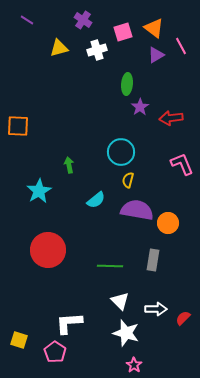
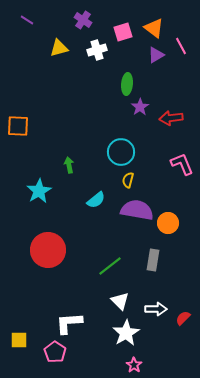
green line: rotated 40 degrees counterclockwise
white star: rotated 24 degrees clockwise
yellow square: rotated 18 degrees counterclockwise
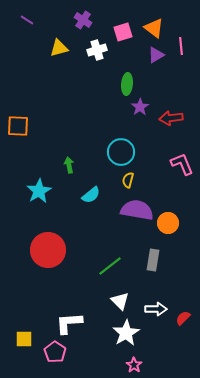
pink line: rotated 24 degrees clockwise
cyan semicircle: moved 5 px left, 5 px up
yellow square: moved 5 px right, 1 px up
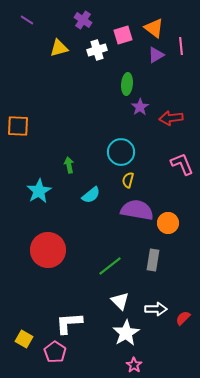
pink square: moved 3 px down
yellow square: rotated 30 degrees clockwise
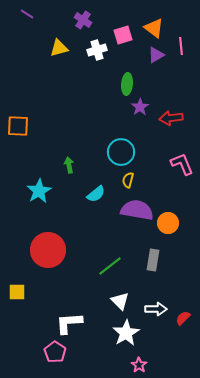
purple line: moved 6 px up
cyan semicircle: moved 5 px right, 1 px up
yellow square: moved 7 px left, 47 px up; rotated 30 degrees counterclockwise
pink star: moved 5 px right
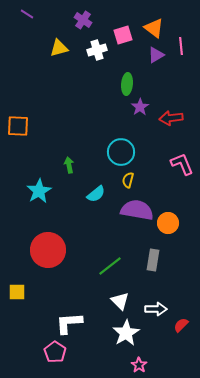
red semicircle: moved 2 px left, 7 px down
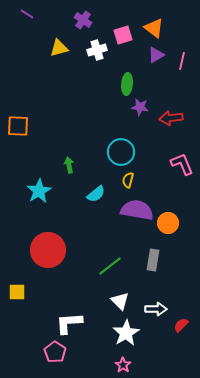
pink line: moved 1 px right, 15 px down; rotated 18 degrees clockwise
purple star: rotated 30 degrees counterclockwise
pink star: moved 16 px left
